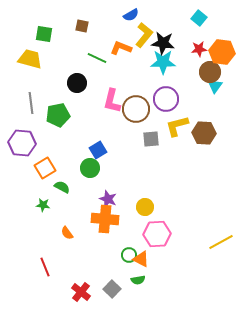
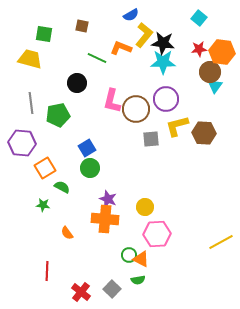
blue square at (98, 150): moved 11 px left, 2 px up
red line at (45, 267): moved 2 px right, 4 px down; rotated 24 degrees clockwise
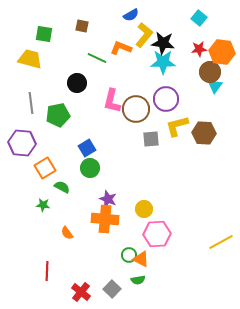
yellow circle at (145, 207): moved 1 px left, 2 px down
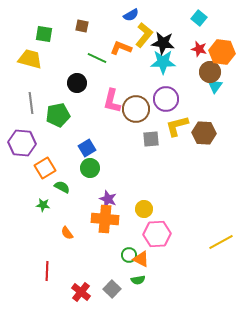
red star at (199, 49): rotated 21 degrees clockwise
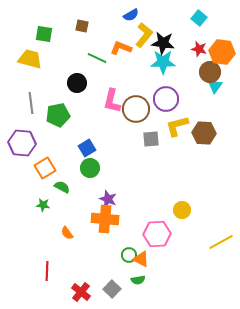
yellow circle at (144, 209): moved 38 px right, 1 px down
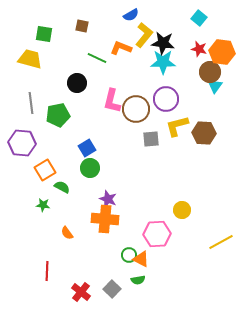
orange square at (45, 168): moved 2 px down
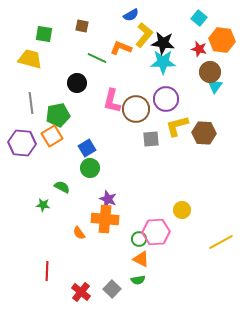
orange hexagon at (222, 52): moved 12 px up
orange square at (45, 170): moved 7 px right, 34 px up
orange semicircle at (67, 233): moved 12 px right
pink hexagon at (157, 234): moved 1 px left, 2 px up
green circle at (129, 255): moved 10 px right, 16 px up
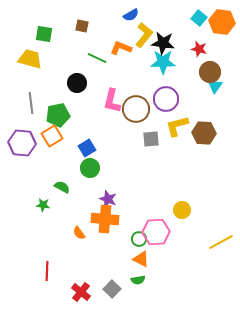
orange hexagon at (222, 40): moved 18 px up
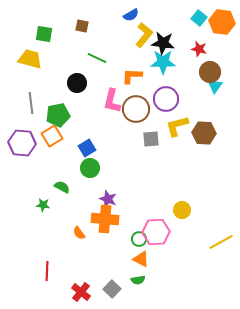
orange L-shape at (121, 48): moved 11 px right, 28 px down; rotated 20 degrees counterclockwise
